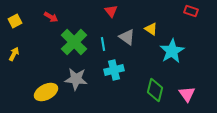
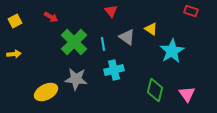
yellow arrow: rotated 56 degrees clockwise
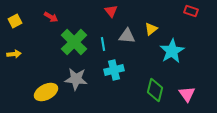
yellow triangle: rotated 48 degrees clockwise
gray triangle: moved 1 px up; rotated 30 degrees counterclockwise
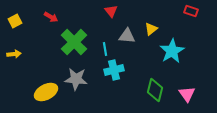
cyan line: moved 2 px right, 5 px down
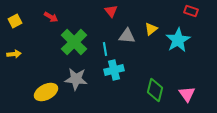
cyan star: moved 6 px right, 11 px up
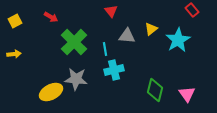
red rectangle: moved 1 px right, 1 px up; rotated 32 degrees clockwise
yellow ellipse: moved 5 px right
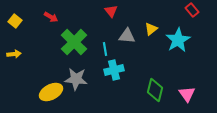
yellow square: rotated 24 degrees counterclockwise
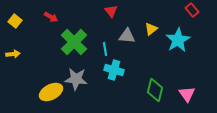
yellow arrow: moved 1 px left
cyan cross: rotated 30 degrees clockwise
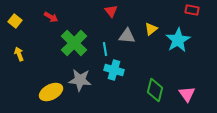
red rectangle: rotated 40 degrees counterclockwise
green cross: moved 1 px down
yellow arrow: moved 6 px right; rotated 104 degrees counterclockwise
gray star: moved 4 px right, 1 px down
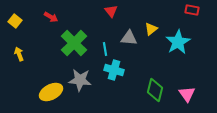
gray triangle: moved 2 px right, 2 px down
cyan star: moved 2 px down
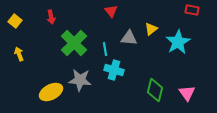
red arrow: rotated 48 degrees clockwise
pink triangle: moved 1 px up
